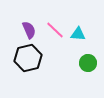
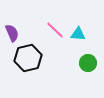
purple semicircle: moved 17 px left, 3 px down
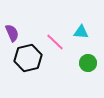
pink line: moved 12 px down
cyan triangle: moved 3 px right, 2 px up
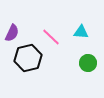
purple semicircle: rotated 48 degrees clockwise
pink line: moved 4 px left, 5 px up
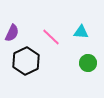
black hexagon: moved 2 px left, 3 px down; rotated 12 degrees counterclockwise
